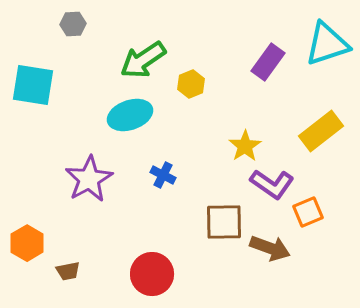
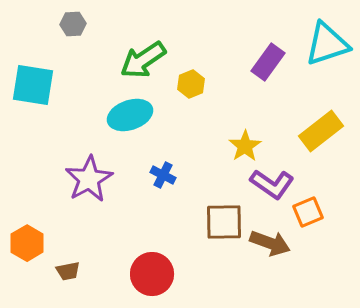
brown arrow: moved 5 px up
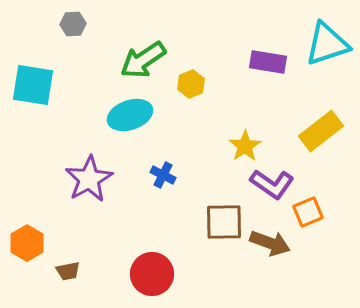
purple rectangle: rotated 63 degrees clockwise
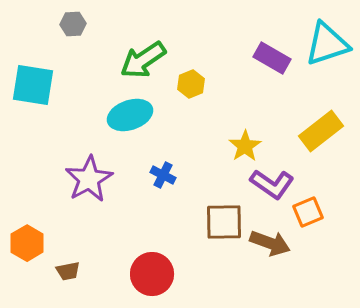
purple rectangle: moved 4 px right, 4 px up; rotated 21 degrees clockwise
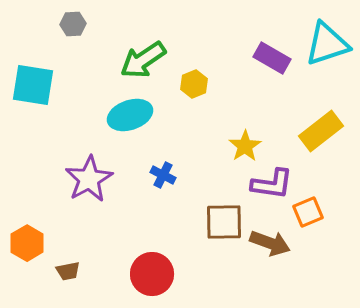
yellow hexagon: moved 3 px right
purple L-shape: rotated 27 degrees counterclockwise
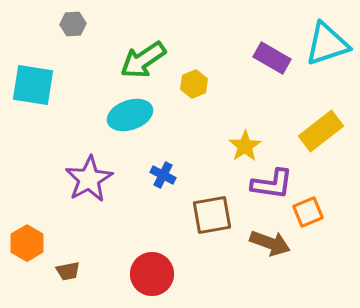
brown square: moved 12 px left, 7 px up; rotated 9 degrees counterclockwise
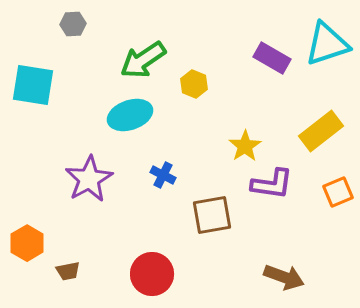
yellow hexagon: rotated 16 degrees counterclockwise
orange square: moved 30 px right, 20 px up
brown arrow: moved 14 px right, 34 px down
